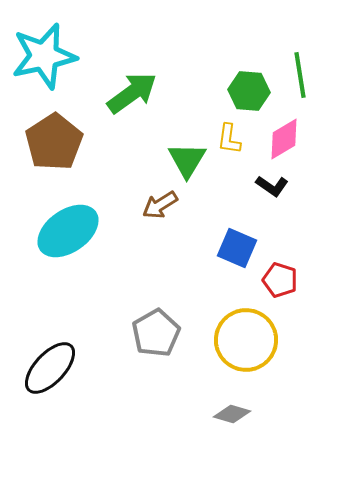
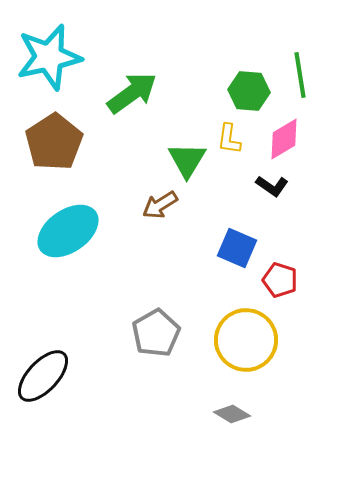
cyan star: moved 5 px right, 1 px down
black ellipse: moved 7 px left, 8 px down
gray diamond: rotated 15 degrees clockwise
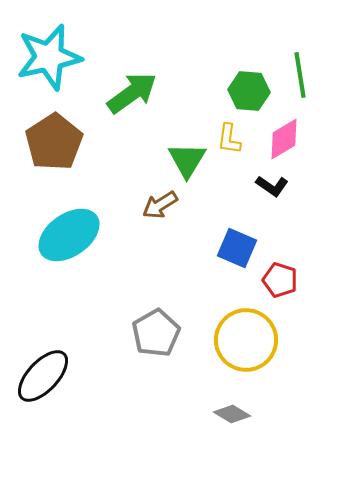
cyan ellipse: moved 1 px right, 4 px down
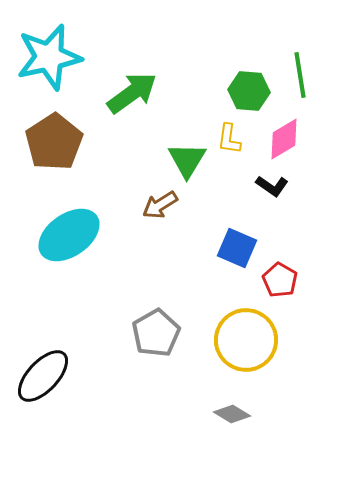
red pentagon: rotated 12 degrees clockwise
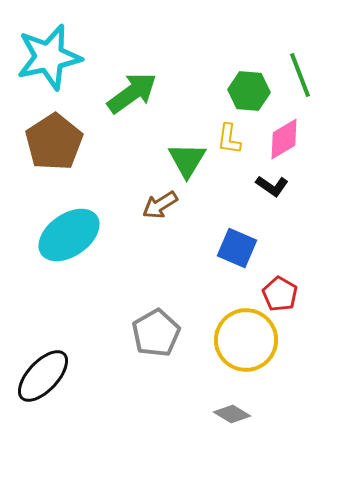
green line: rotated 12 degrees counterclockwise
red pentagon: moved 14 px down
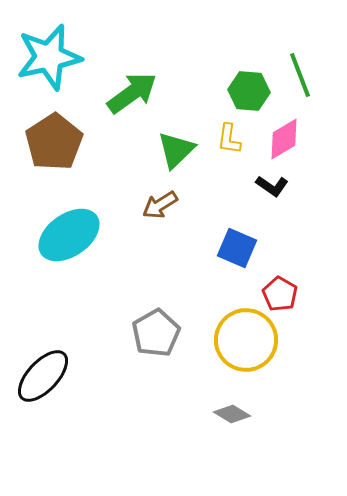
green triangle: moved 11 px left, 10 px up; rotated 15 degrees clockwise
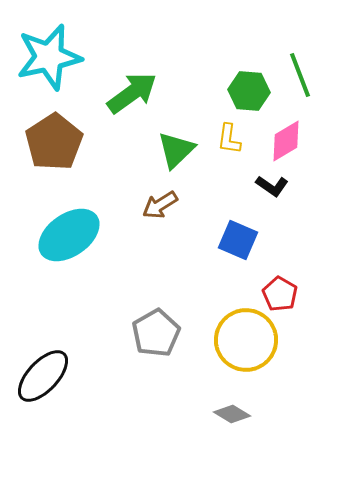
pink diamond: moved 2 px right, 2 px down
blue square: moved 1 px right, 8 px up
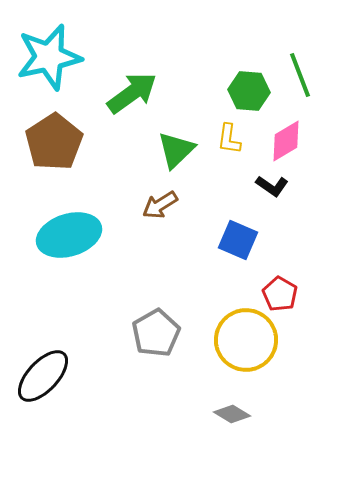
cyan ellipse: rotated 18 degrees clockwise
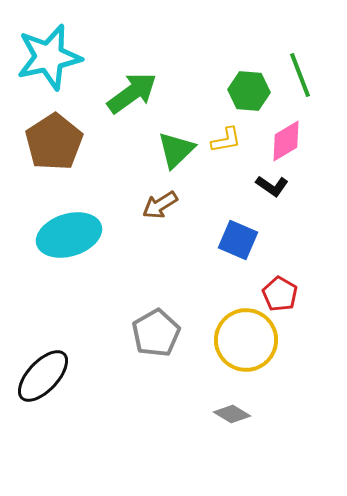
yellow L-shape: moved 3 px left, 1 px down; rotated 108 degrees counterclockwise
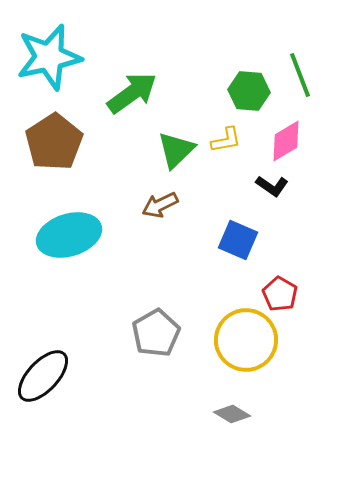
brown arrow: rotated 6 degrees clockwise
